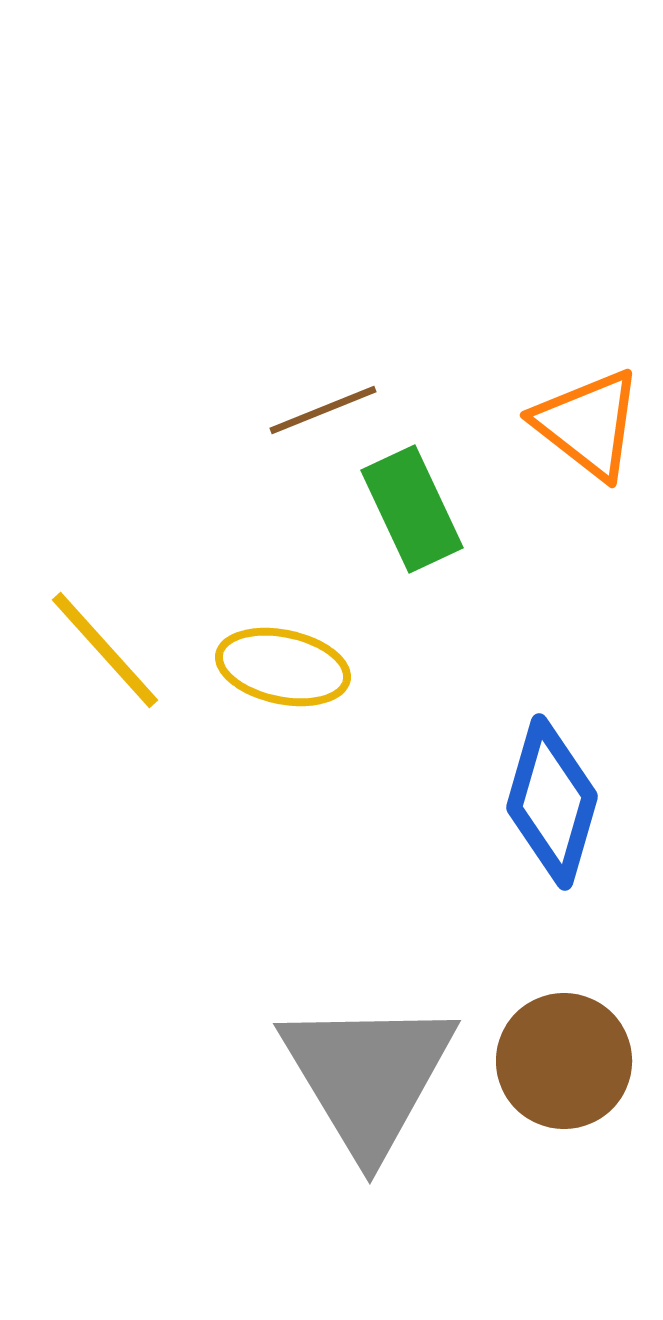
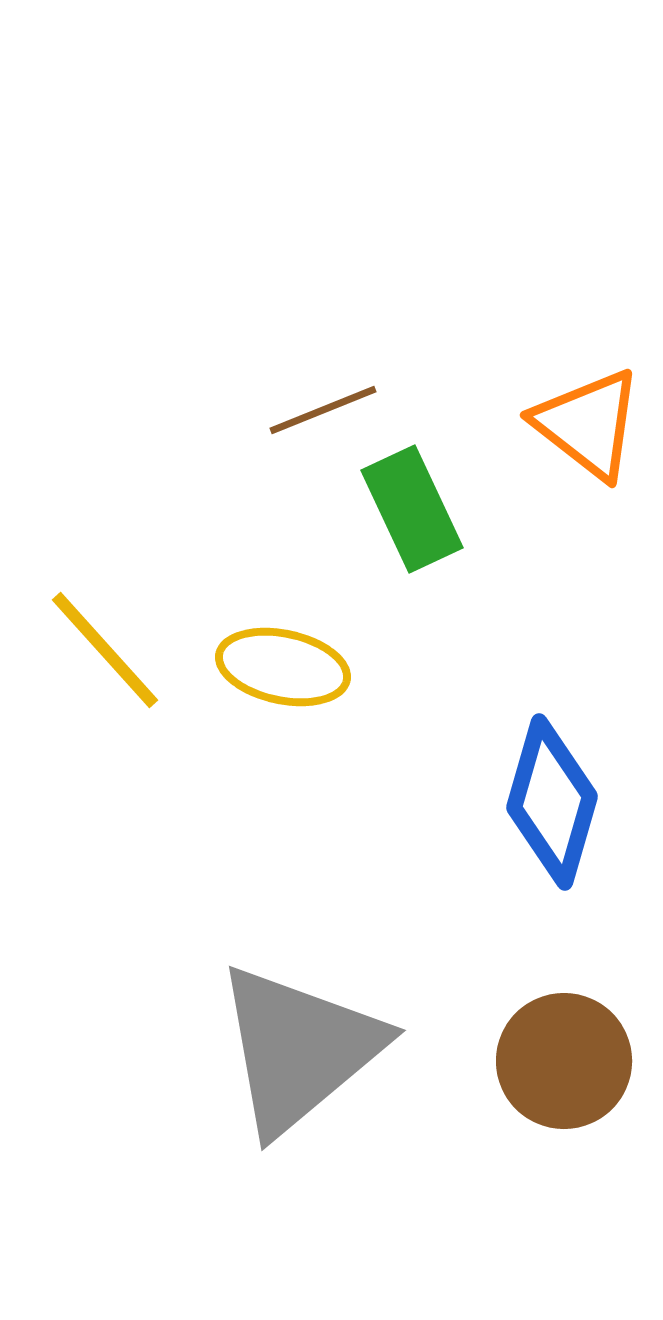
gray triangle: moved 69 px left, 27 px up; rotated 21 degrees clockwise
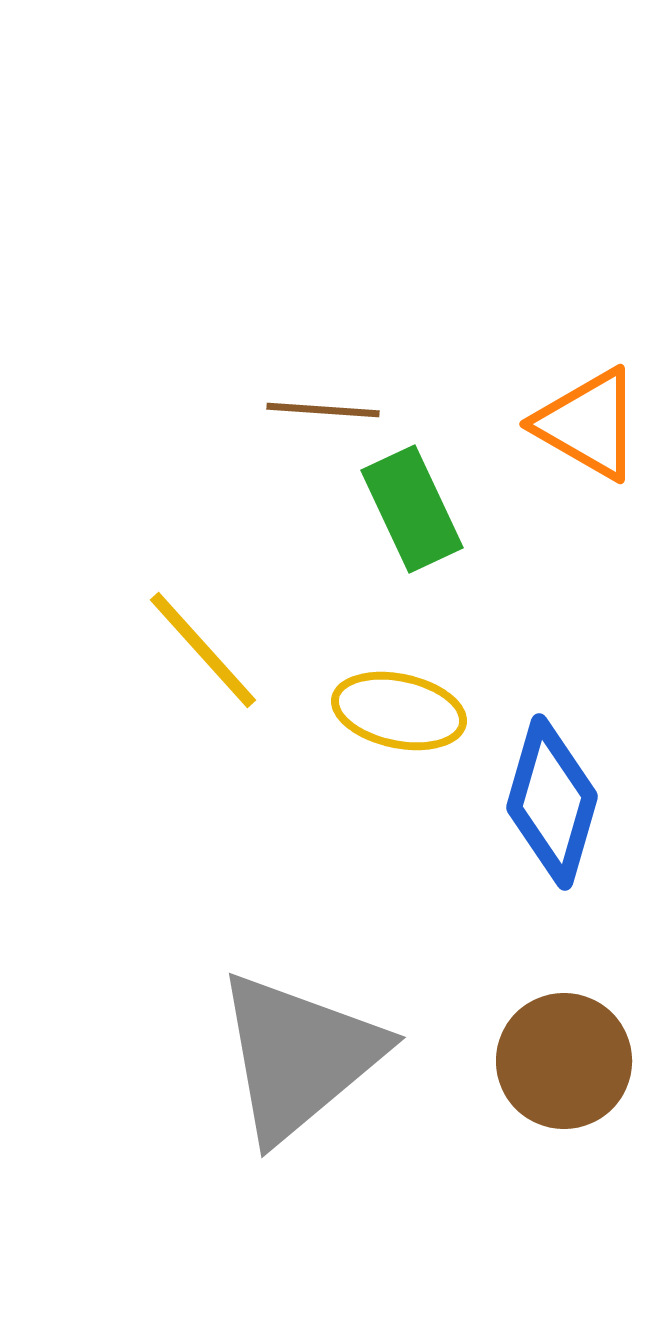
brown line: rotated 26 degrees clockwise
orange triangle: rotated 8 degrees counterclockwise
yellow line: moved 98 px right
yellow ellipse: moved 116 px right, 44 px down
gray triangle: moved 7 px down
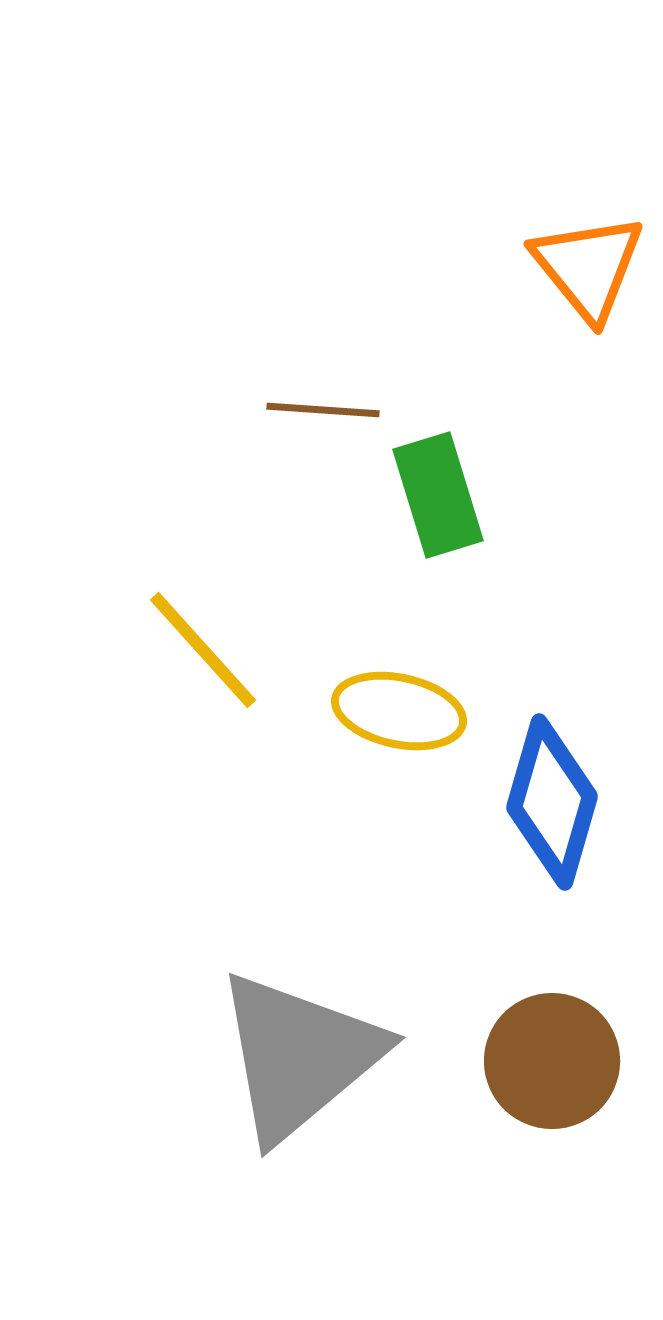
orange triangle: moved 157 px up; rotated 21 degrees clockwise
green rectangle: moved 26 px right, 14 px up; rotated 8 degrees clockwise
brown circle: moved 12 px left
